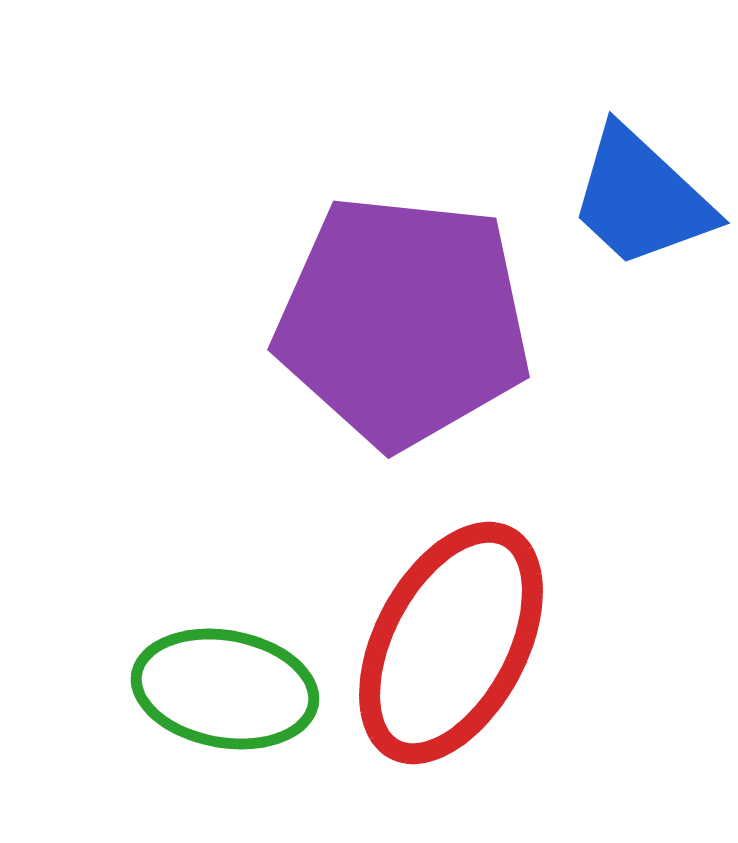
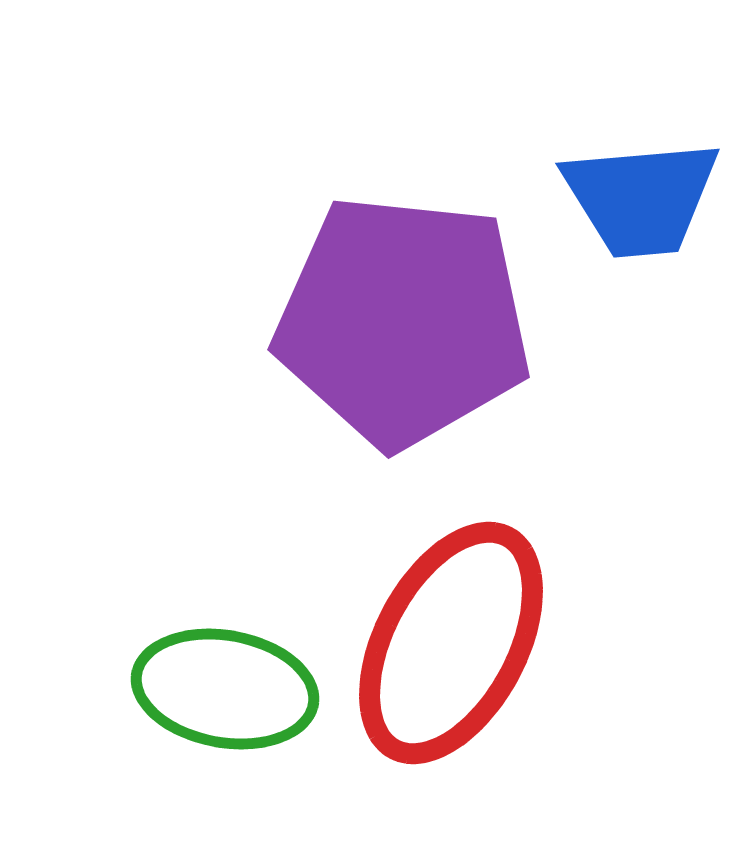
blue trapezoid: rotated 48 degrees counterclockwise
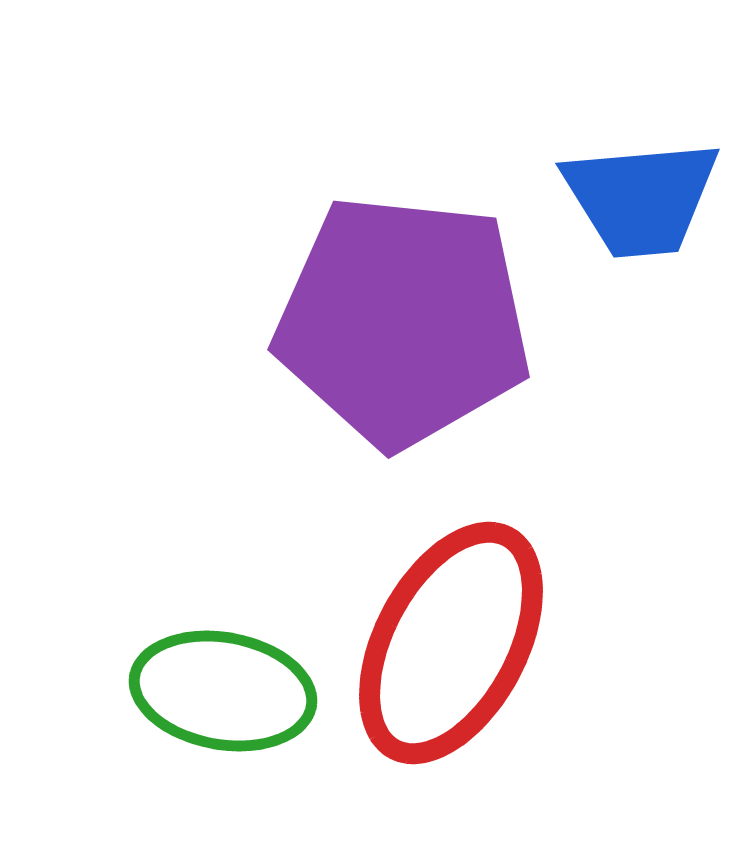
green ellipse: moved 2 px left, 2 px down
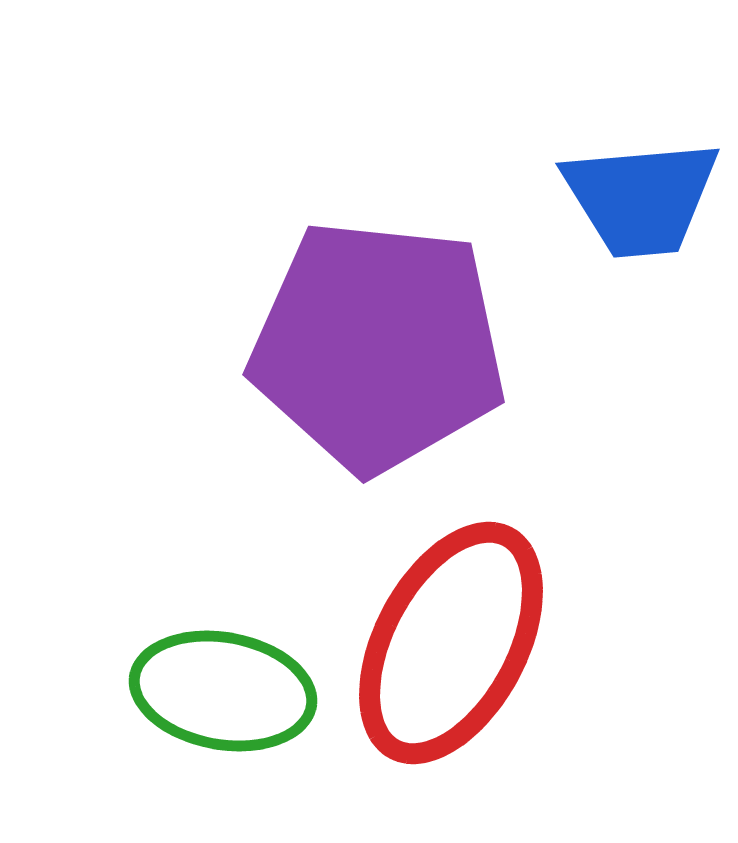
purple pentagon: moved 25 px left, 25 px down
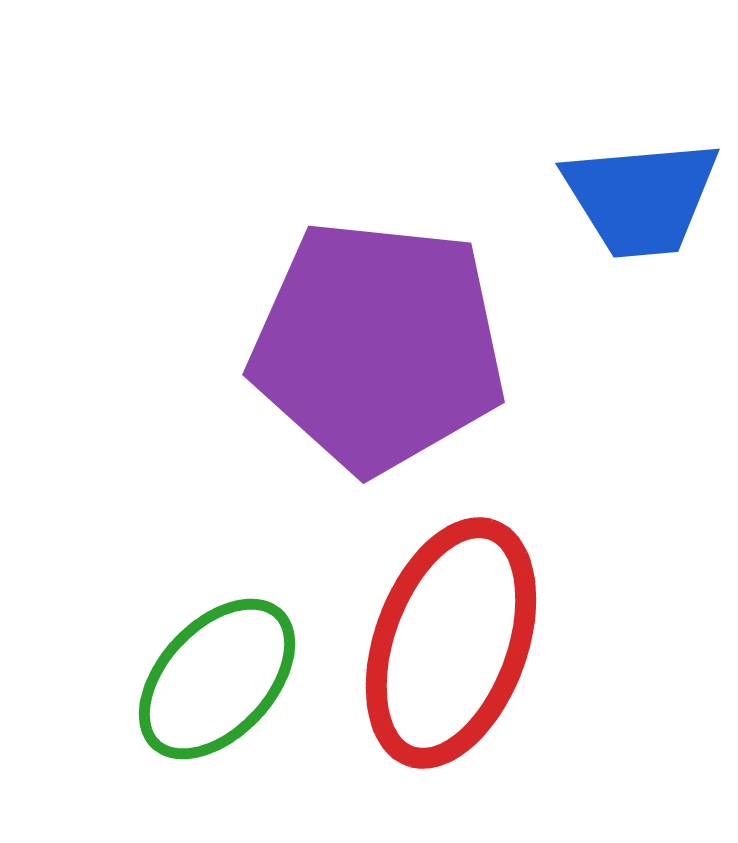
red ellipse: rotated 8 degrees counterclockwise
green ellipse: moved 6 px left, 12 px up; rotated 57 degrees counterclockwise
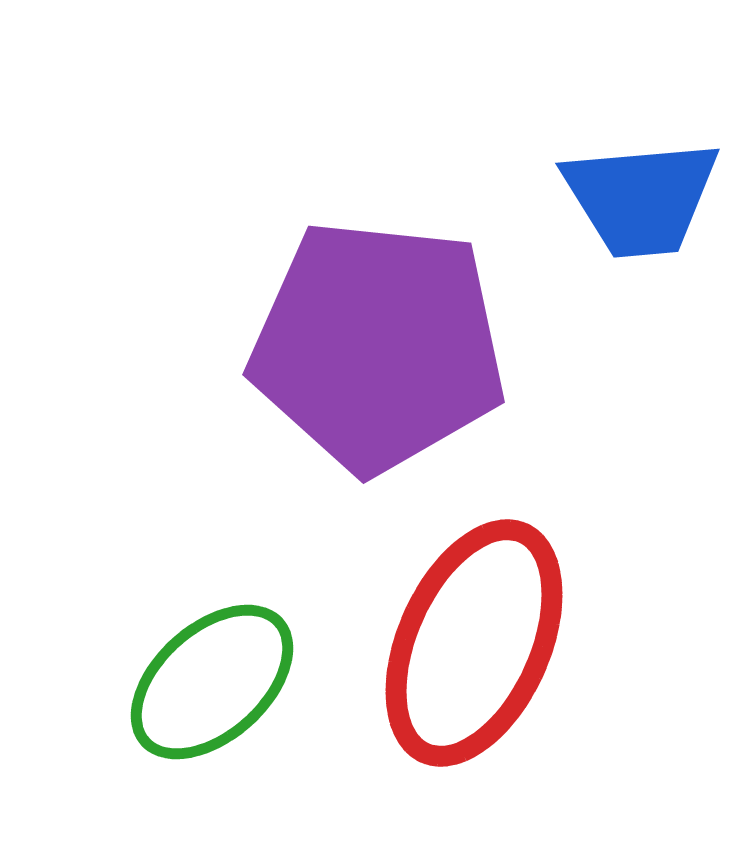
red ellipse: moved 23 px right; rotated 4 degrees clockwise
green ellipse: moved 5 px left, 3 px down; rotated 5 degrees clockwise
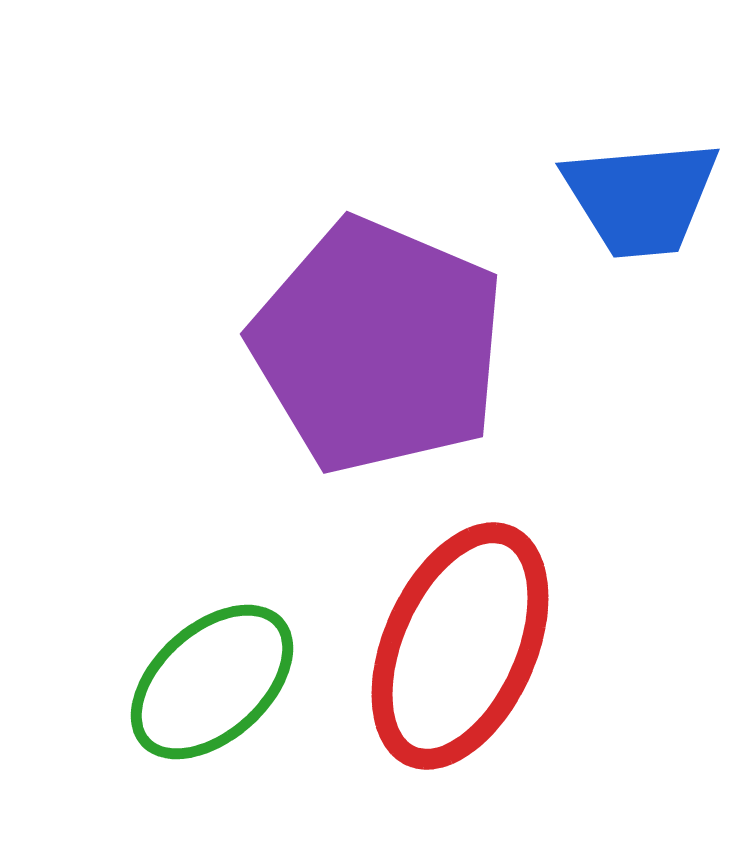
purple pentagon: rotated 17 degrees clockwise
red ellipse: moved 14 px left, 3 px down
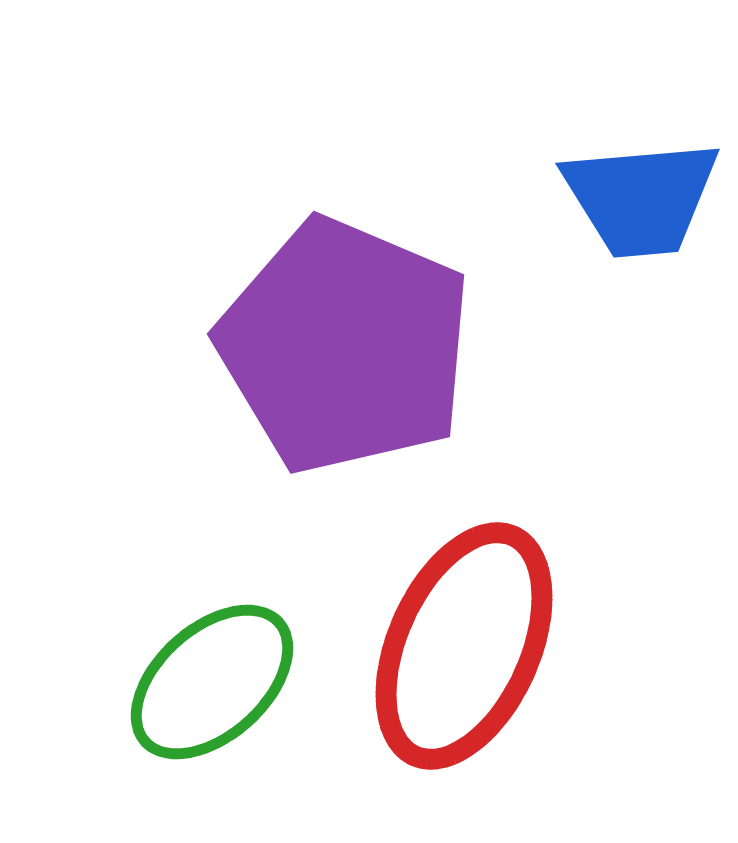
purple pentagon: moved 33 px left
red ellipse: moved 4 px right
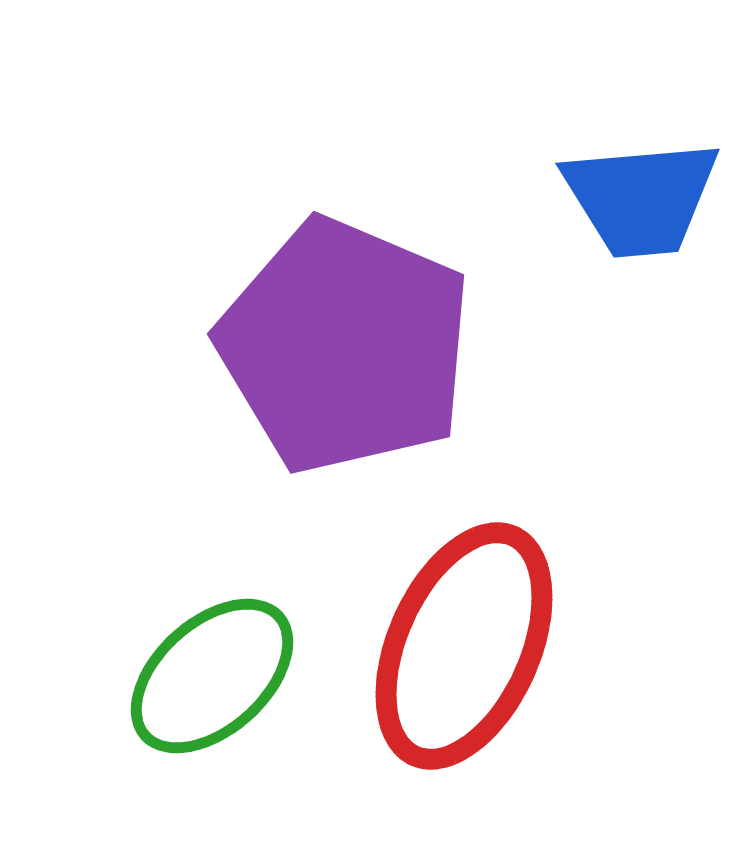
green ellipse: moved 6 px up
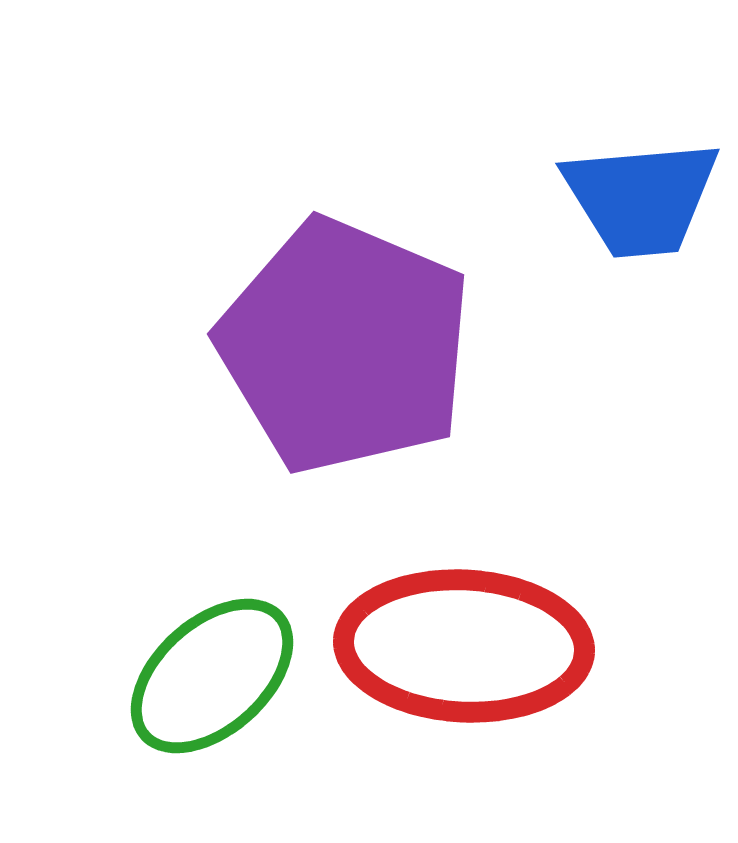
red ellipse: rotated 69 degrees clockwise
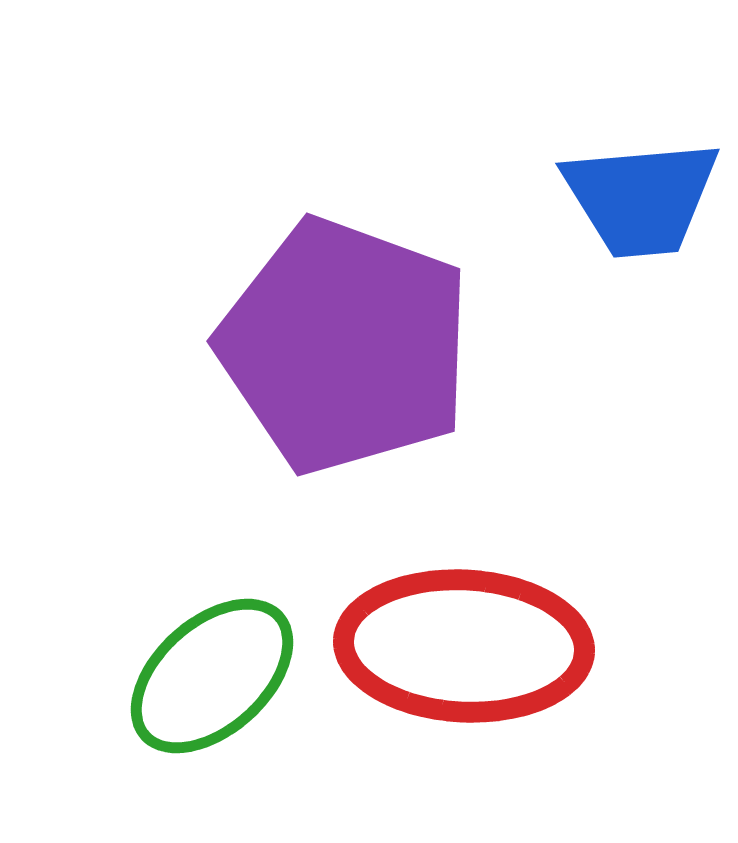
purple pentagon: rotated 3 degrees counterclockwise
